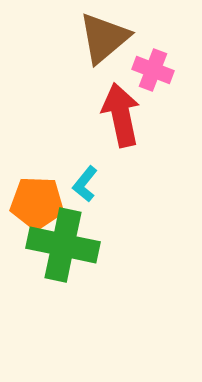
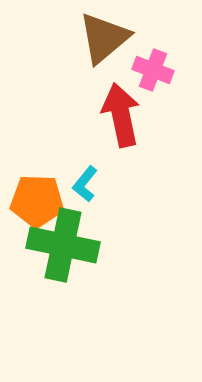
orange pentagon: moved 2 px up
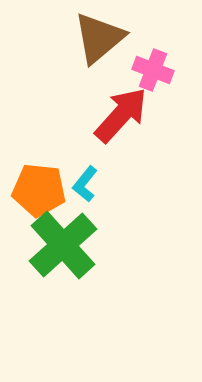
brown triangle: moved 5 px left
red arrow: rotated 54 degrees clockwise
orange pentagon: moved 2 px right, 11 px up; rotated 4 degrees clockwise
green cross: rotated 36 degrees clockwise
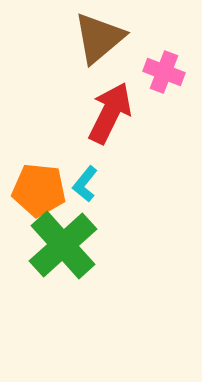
pink cross: moved 11 px right, 2 px down
red arrow: moved 11 px left, 2 px up; rotated 16 degrees counterclockwise
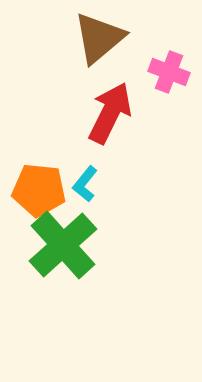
pink cross: moved 5 px right
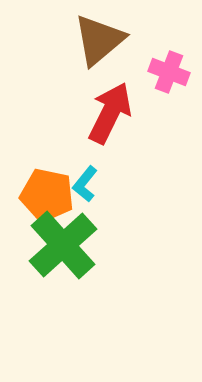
brown triangle: moved 2 px down
orange pentagon: moved 8 px right, 5 px down; rotated 6 degrees clockwise
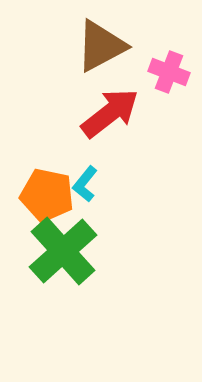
brown triangle: moved 2 px right, 6 px down; rotated 12 degrees clockwise
red arrow: rotated 26 degrees clockwise
green cross: moved 6 px down
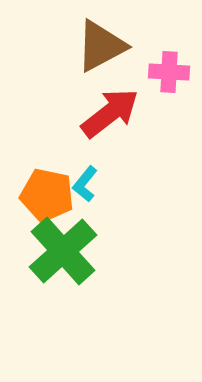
pink cross: rotated 18 degrees counterclockwise
